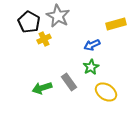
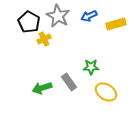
blue arrow: moved 3 px left, 29 px up
green star: rotated 28 degrees clockwise
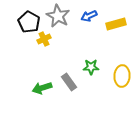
yellow ellipse: moved 16 px right, 16 px up; rotated 60 degrees clockwise
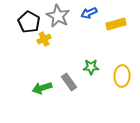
blue arrow: moved 3 px up
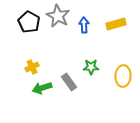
blue arrow: moved 5 px left, 12 px down; rotated 112 degrees clockwise
yellow cross: moved 12 px left, 28 px down
yellow ellipse: moved 1 px right
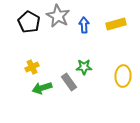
green star: moved 7 px left
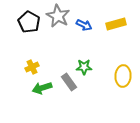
blue arrow: rotated 119 degrees clockwise
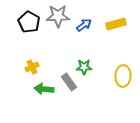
gray star: rotated 30 degrees counterclockwise
blue arrow: rotated 63 degrees counterclockwise
green arrow: moved 2 px right, 1 px down; rotated 24 degrees clockwise
